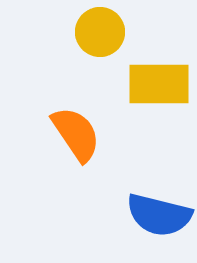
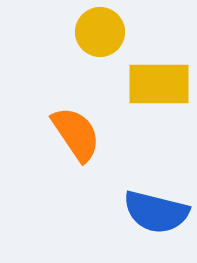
blue semicircle: moved 3 px left, 3 px up
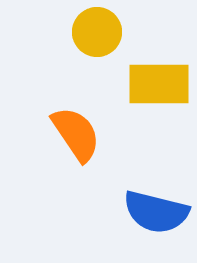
yellow circle: moved 3 px left
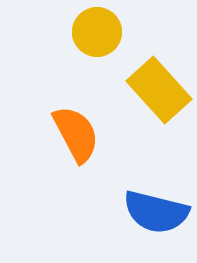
yellow rectangle: moved 6 px down; rotated 48 degrees clockwise
orange semicircle: rotated 6 degrees clockwise
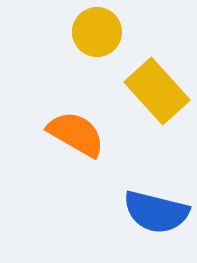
yellow rectangle: moved 2 px left, 1 px down
orange semicircle: rotated 32 degrees counterclockwise
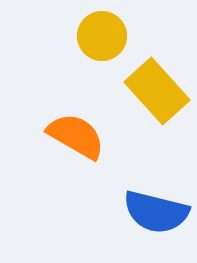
yellow circle: moved 5 px right, 4 px down
orange semicircle: moved 2 px down
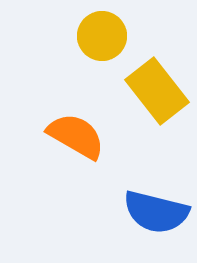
yellow rectangle: rotated 4 degrees clockwise
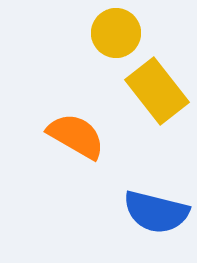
yellow circle: moved 14 px right, 3 px up
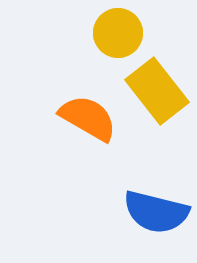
yellow circle: moved 2 px right
orange semicircle: moved 12 px right, 18 px up
